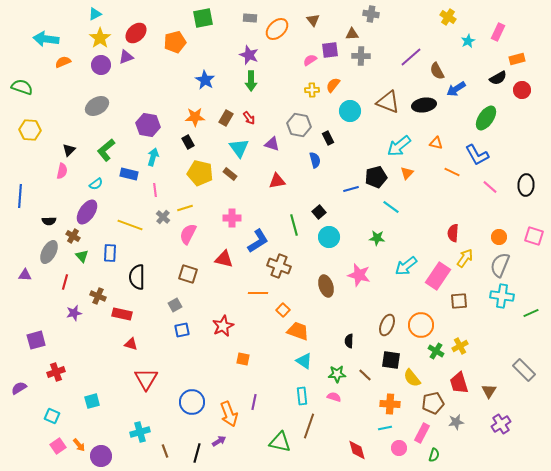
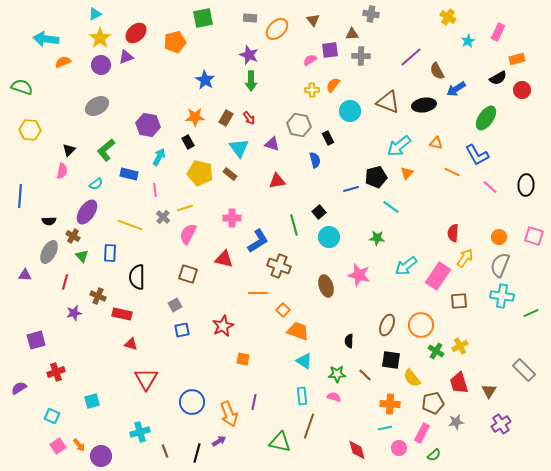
cyan arrow at (153, 157): moved 6 px right; rotated 12 degrees clockwise
green semicircle at (434, 455): rotated 32 degrees clockwise
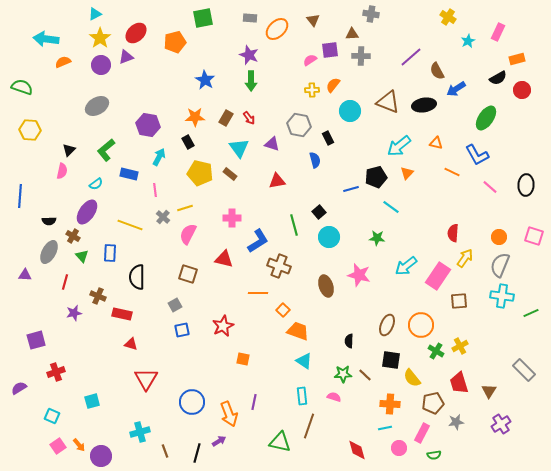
green star at (337, 374): moved 6 px right
green semicircle at (434, 455): rotated 32 degrees clockwise
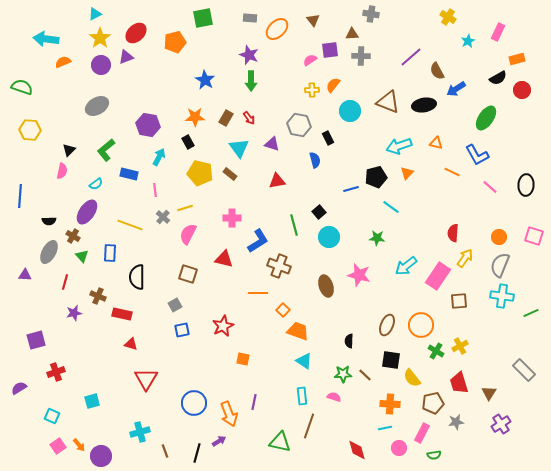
cyan arrow at (399, 146): rotated 20 degrees clockwise
brown triangle at (489, 391): moved 2 px down
blue circle at (192, 402): moved 2 px right, 1 px down
